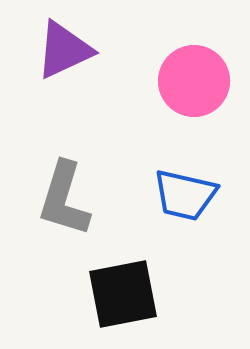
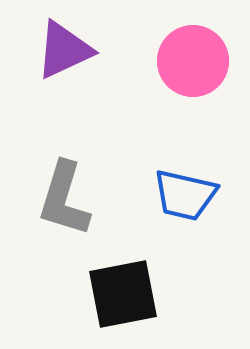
pink circle: moved 1 px left, 20 px up
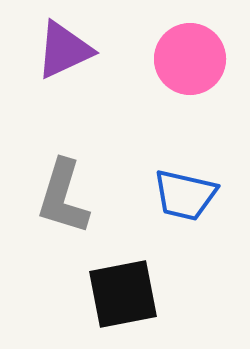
pink circle: moved 3 px left, 2 px up
gray L-shape: moved 1 px left, 2 px up
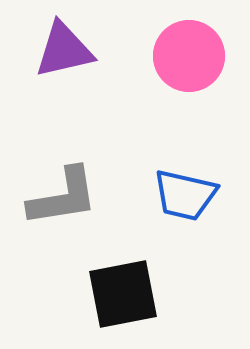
purple triangle: rotated 12 degrees clockwise
pink circle: moved 1 px left, 3 px up
gray L-shape: rotated 116 degrees counterclockwise
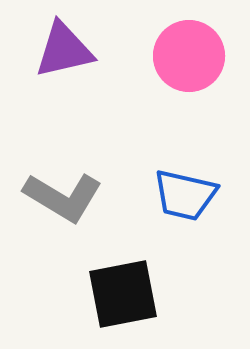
gray L-shape: rotated 40 degrees clockwise
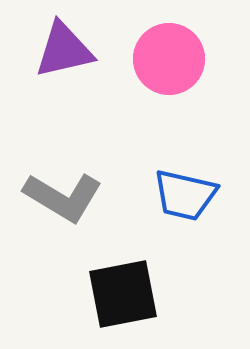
pink circle: moved 20 px left, 3 px down
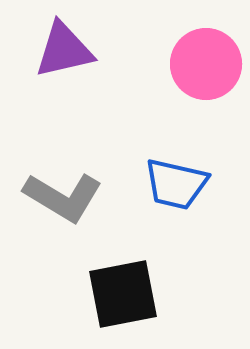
pink circle: moved 37 px right, 5 px down
blue trapezoid: moved 9 px left, 11 px up
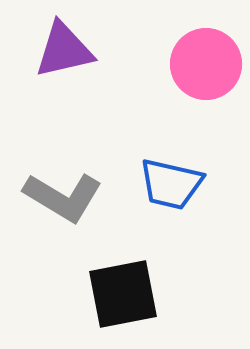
blue trapezoid: moved 5 px left
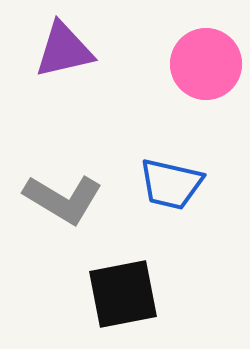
gray L-shape: moved 2 px down
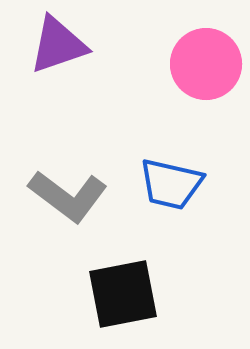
purple triangle: moved 6 px left, 5 px up; rotated 6 degrees counterclockwise
gray L-shape: moved 5 px right, 3 px up; rotated 6 degrees clockwise
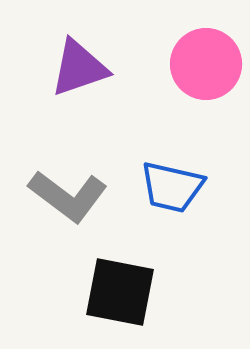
purple triangle: moved 21 px right, 23 px down
blue trapezoid: moved 1 px right, 3 px down
black square: moved 3 px left, 2 px up; rotated 22 degrees clockwise
